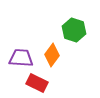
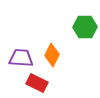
green hexagon: moved 11 px right, 3 px up; rotated 20 degrees counterclockwise
orange diamond: rotated 10 degrees counterclockwise
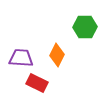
orange diamond: moved 5 px right
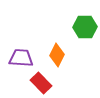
red rectangle: moved 4 px right; rotated 20 degrees clockwise
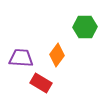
orange diamond: rotated 10 degrees clockwise
red rectangle: rotated 15 degrees counterclockwise
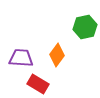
green hexagon: rotated 10 degrees counterclockwise
red rectangle: moved 3 px left, 1 px down
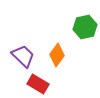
purple trapezoid: moved 2 px right, 2 px up; rotated 40 degrees clockwise
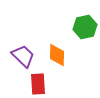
orange diamond: rotated 35 degrees counterclockwise
red rectangle: rotated 55 degrees clockwise
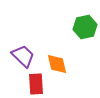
orange diamond: moved 9 px down; rotated 15 degrees counterclockwise
red rectangle: moved 2 px left
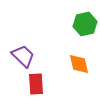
green hexagon: moved 3 px up
orange diamond: moved 22 px right
